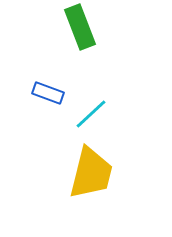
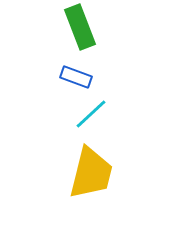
blue rectangle: moved 28 px right, 16 px up
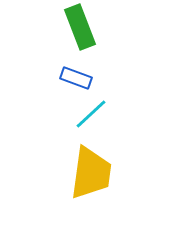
blue rectangle: moved 1 px down
yellow trapezoid: rotated 6 degrees counterclockwise
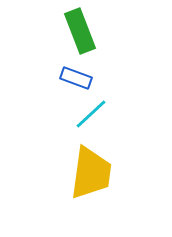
green rectangle: moved 4 px down
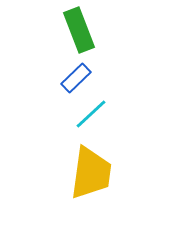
green rectangle: moved 1 px left, 1 px up
blue rectangle: rotated 64 degrees counterclockwise
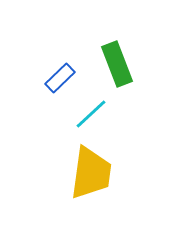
green rectangle: moved 38 px right, 34 px down
blue rectangle: moved 16 px left
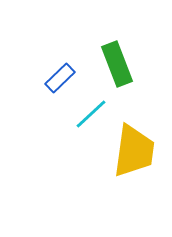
yellow trapezoid: moved 43 px right, 22 px up
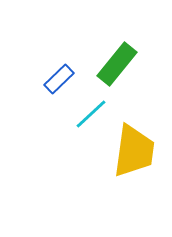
green rectangle: rotated 60 degrees clockwise
blue rectangle: moved 1 px left, 1 px down
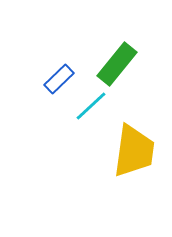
cyan line: moved 8 px up
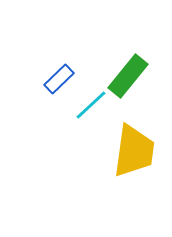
green rectangle: moved 11 px right, 12 px down
cyan line: moved 1 px up
